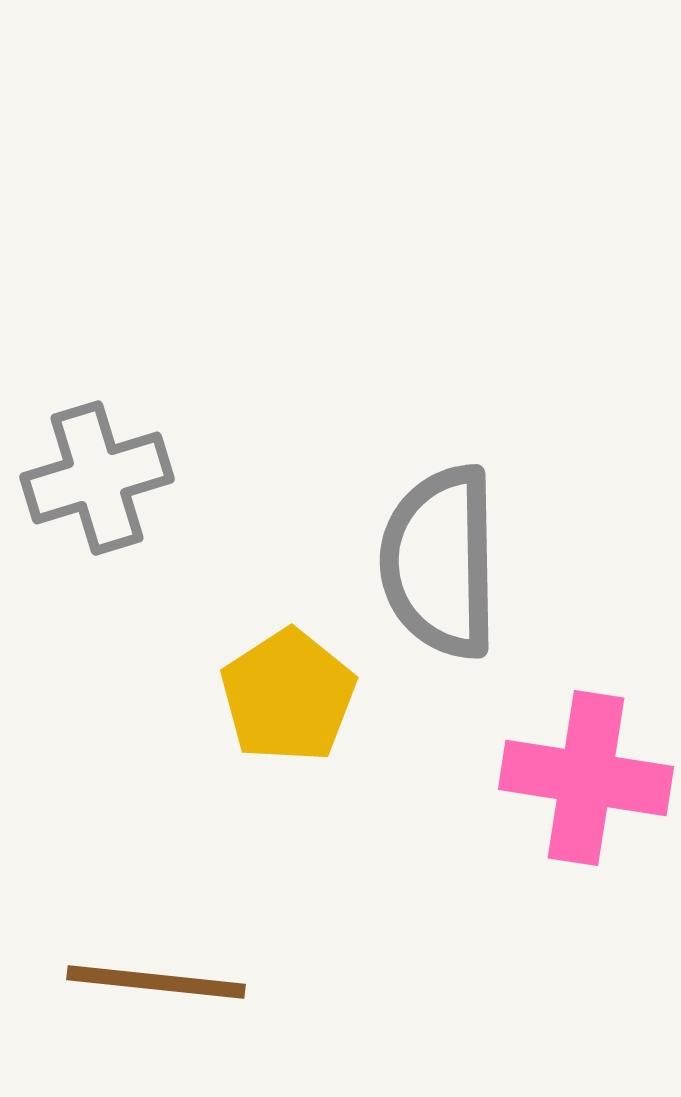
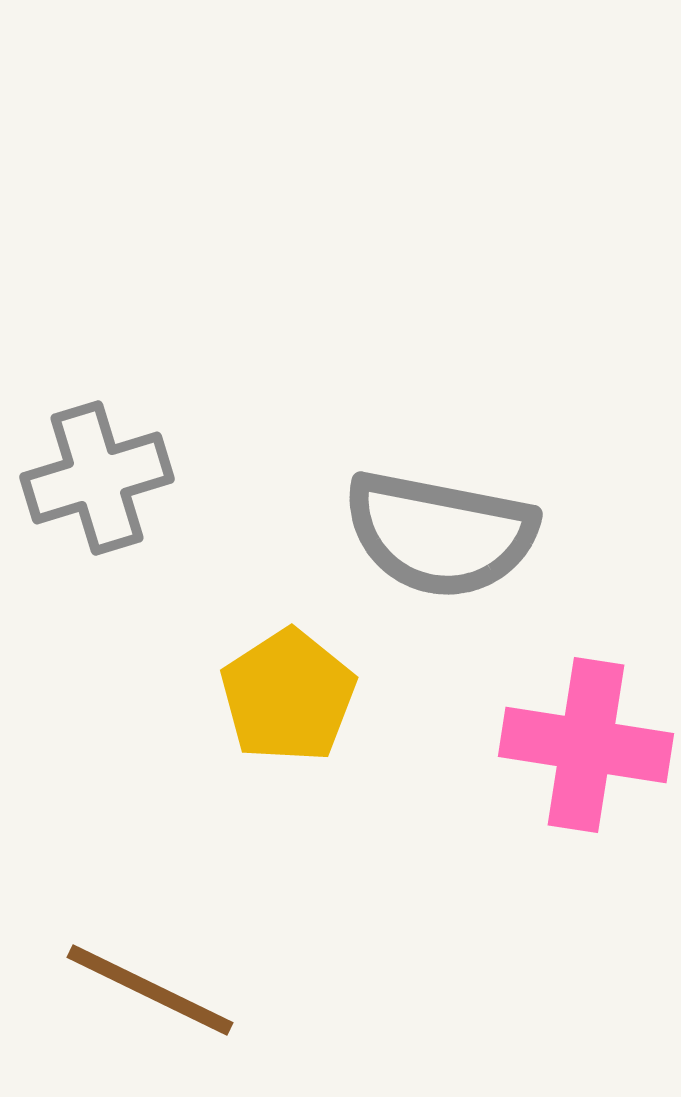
gray semicircle: moved 28 px up; rotated 78 degrees counterclockwise
pink cross: moved 33 px up
brown line: moved 6 px left, 8 px down; rotated 20 degrees clockwise
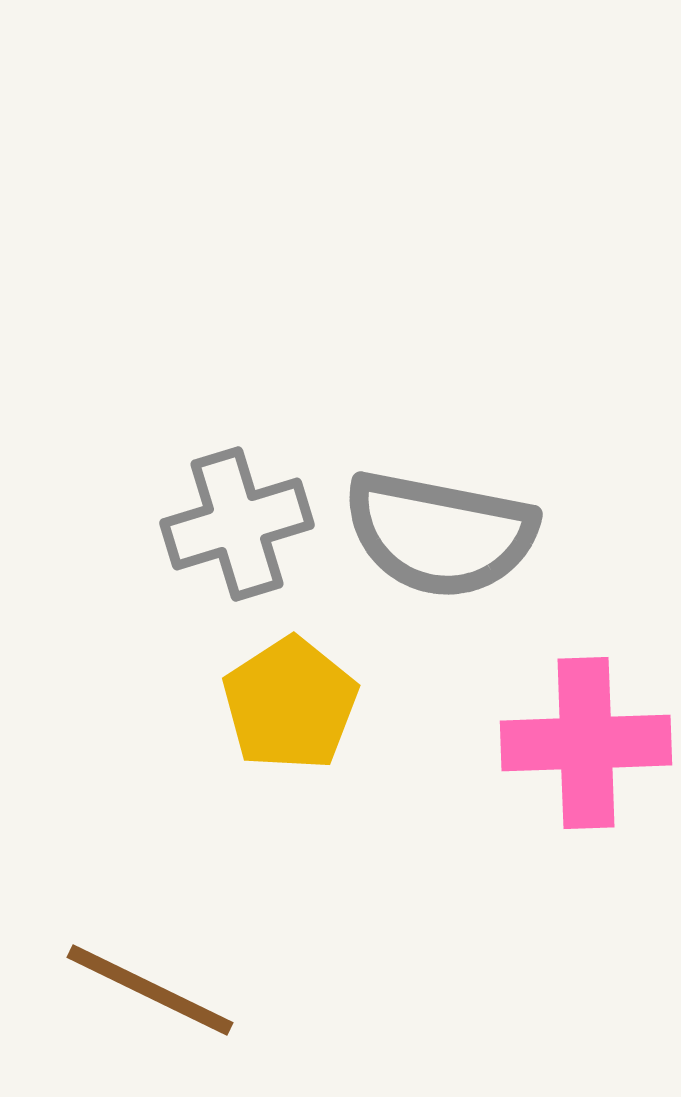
gray cross: moved 140 px right, 46 px down
yellow pentagon: moved 2 px right, 8 px down
pink cross: moved 2 px up; rotated 11 degrees counterclockwise
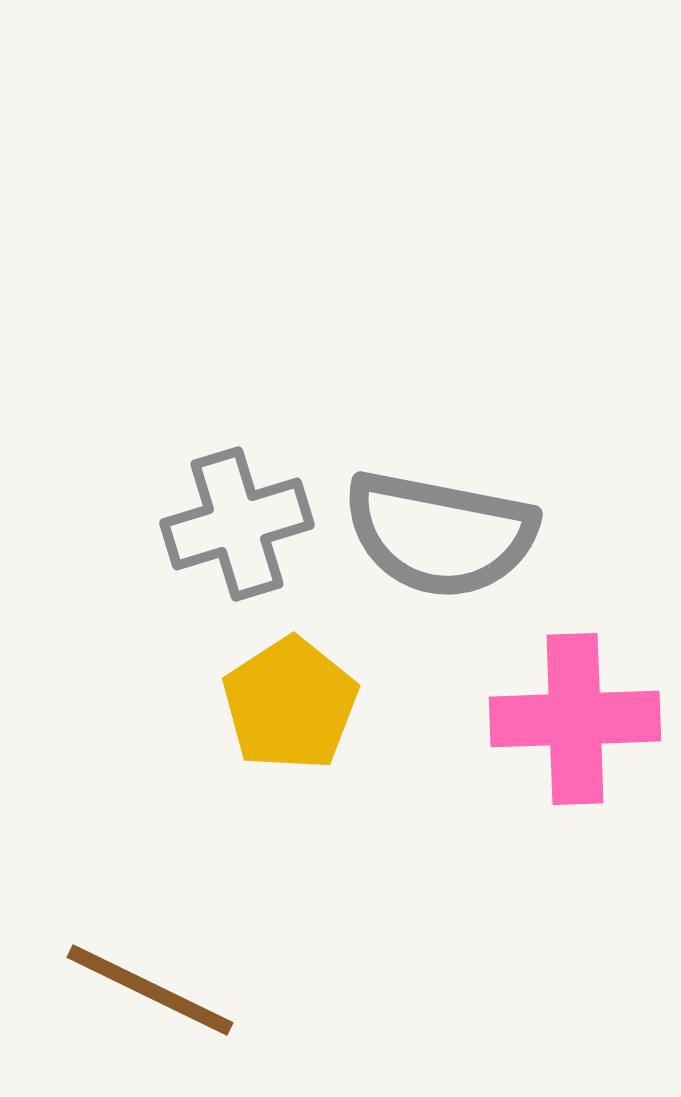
pink cross: moved 11 px left, 24 px up
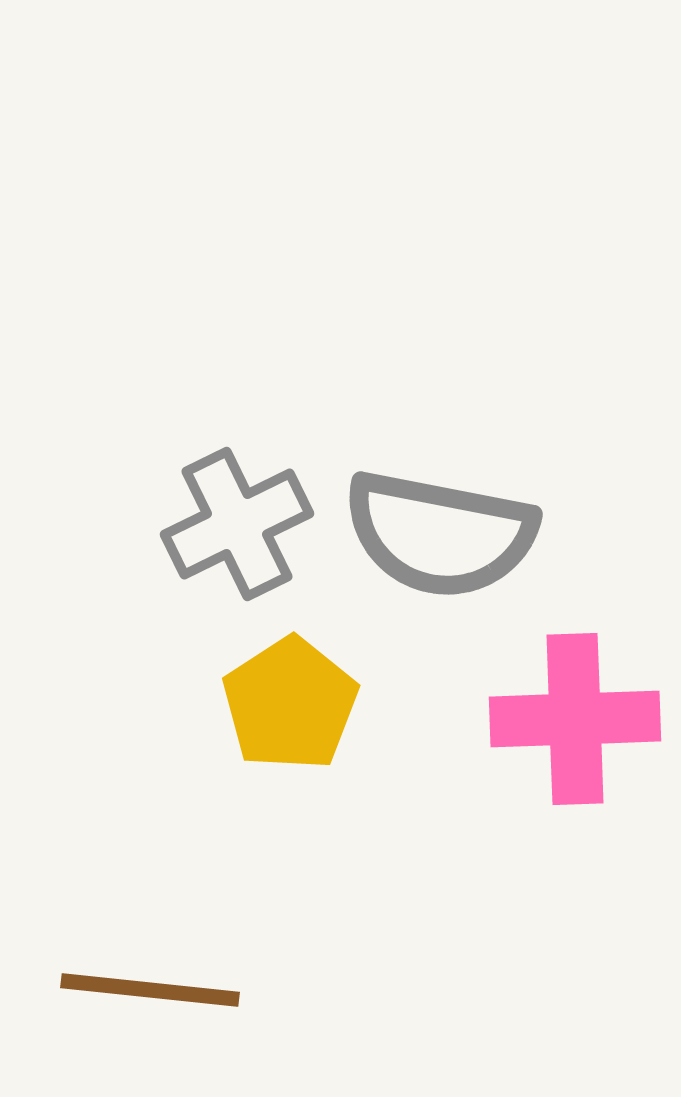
gray cross: rotated 9 degrees counterclockwise
brown line: rotated 20 degrees counterclockwise
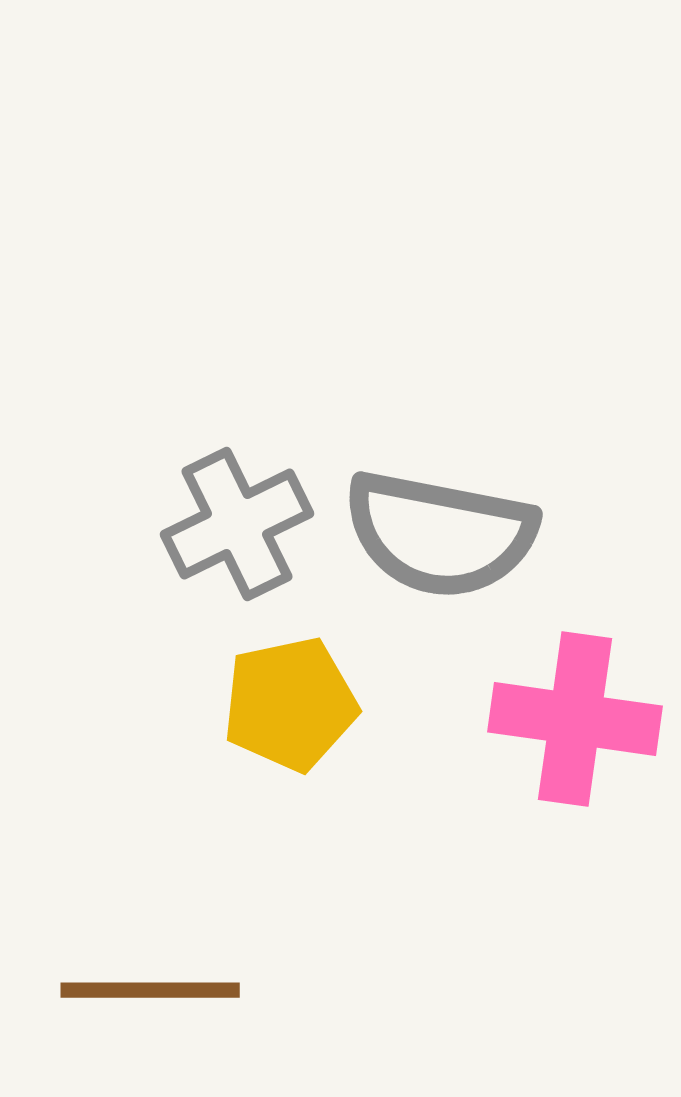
yellow pentagon: rotated 21 degrees clockwise
pink cross: rotated 10 degrees clockwise
brown line: rotated 6 degrees counterclockwise
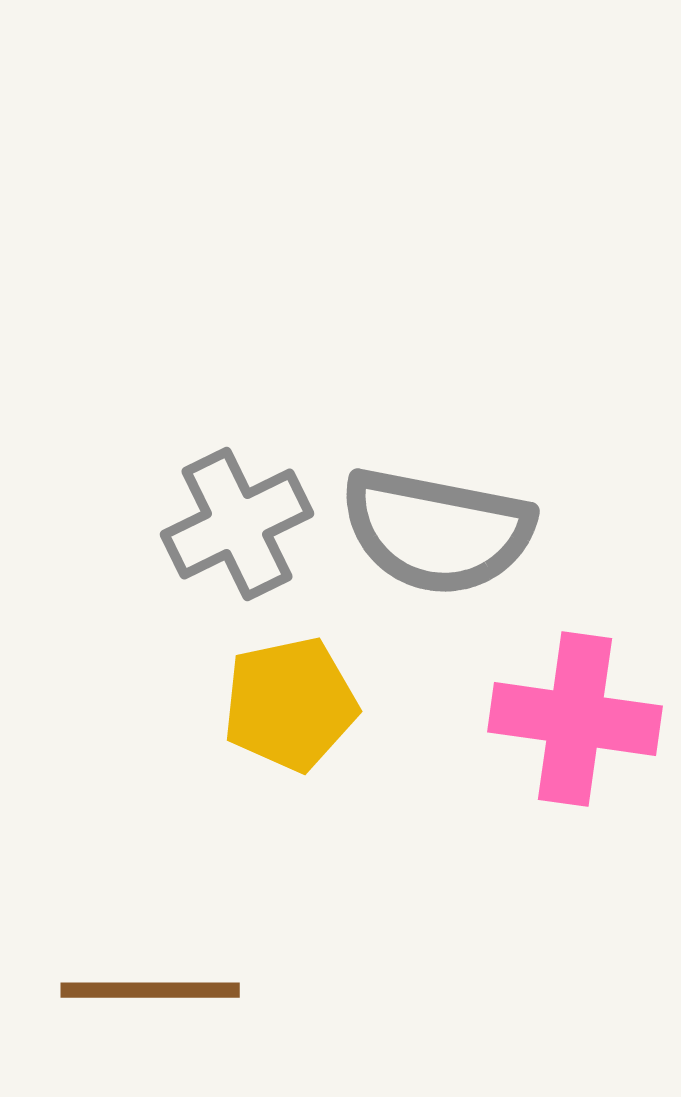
gray semicircle: moved 3 px left, 3 px up
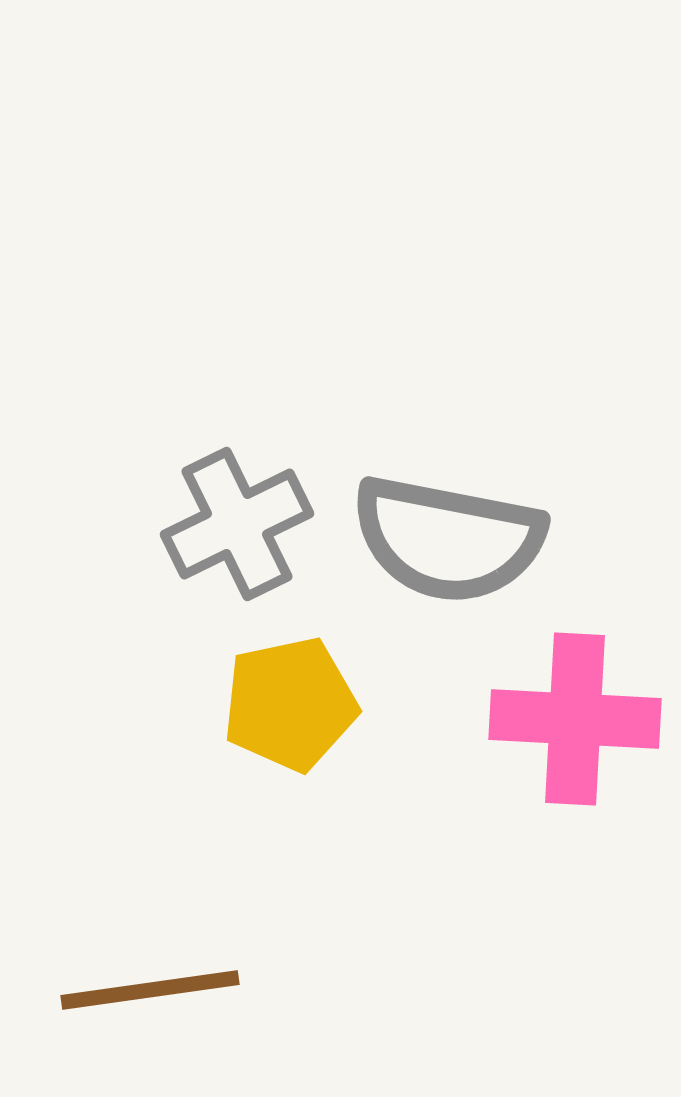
gray semicircle: moved 11 px right, 8 px down
pink cross: rotated 5 degrees counterclockwise
brown line: rotated 8 degrees counterclockwise
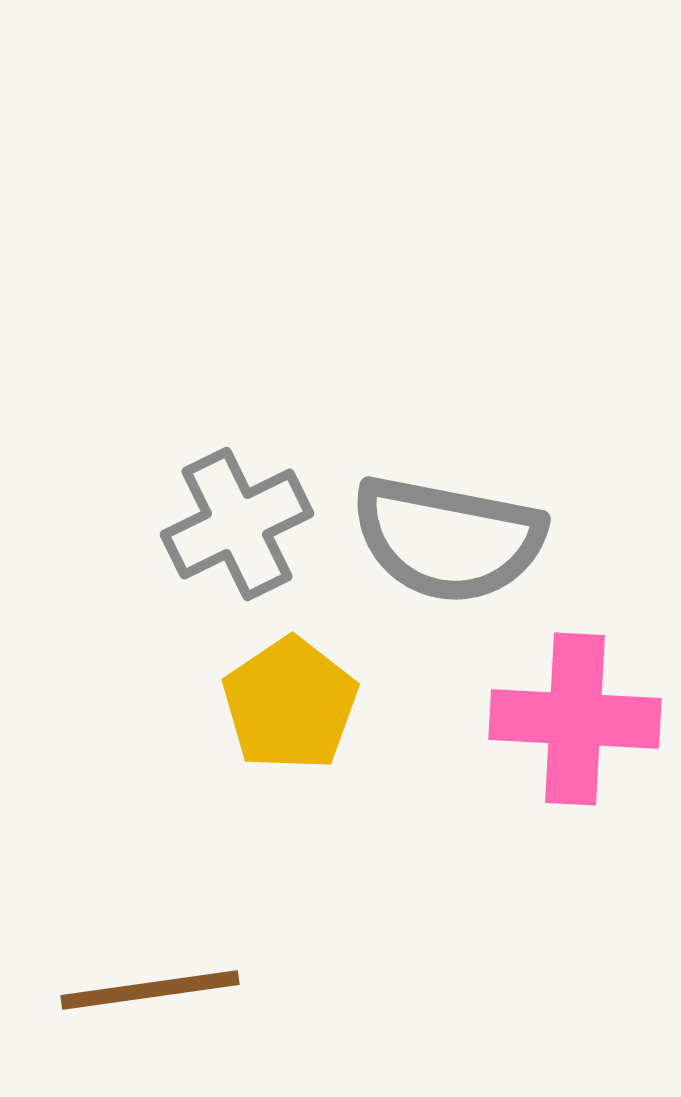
yellow pentagon: rotated 22 degrees counterclockwise
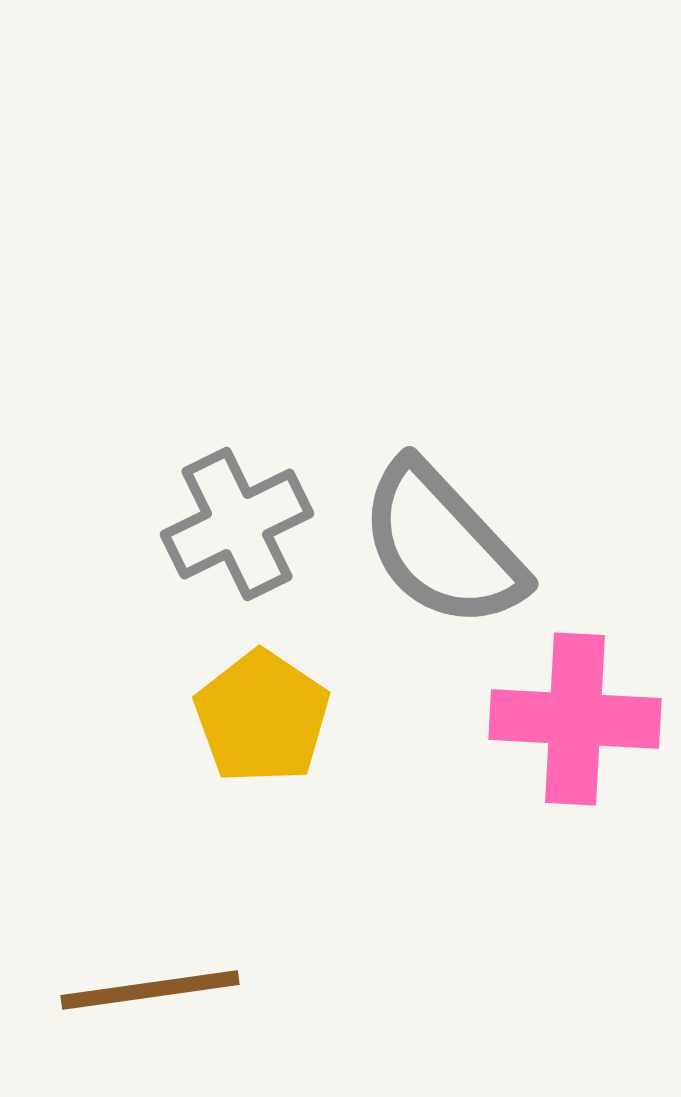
gray semicircle: moved 6 px left, 6 px down; rotated 36 degrees clockwise
yellow pentagon: moved 28 px left, 13 px down; rotated 4 degrees counterclockwise
